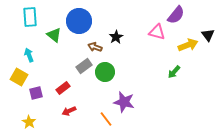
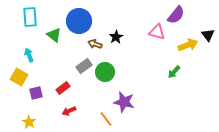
brown arrow: moved 3 px up
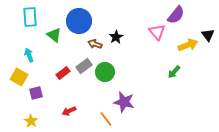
pink triangle: rotated 36 degrees clockwise
red rectangle: moved 15 px up
yellow star: moved 2 px right, 1 px up
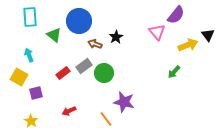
green circle: moved 1 px left, 1 px down
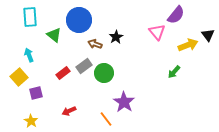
blue circle: moved 1 px up
yellow square: rotated 18 degrees clockwise
purple star: rotated 20 degrees clockwise
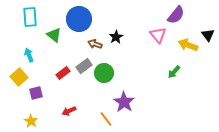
blue circle: moved 1 px up
pink triangle: moved 1 px right, 3 px down
yellow arrow: rotated 138 degrees counterclockwise
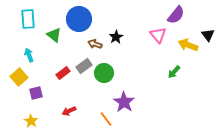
cyan rectangle: moved 2 px left, 2 px down
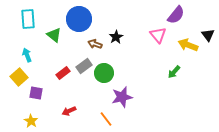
cyan arrow: moved 2 px left
purple square: rotated 24 degrees clockwise
purple star: moved 2 px left, 5 px up; rotated 25 degrees clockwise
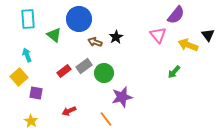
brown arrow: moved 2 px up
red rectangle: moved 1 px right, 2 px up
